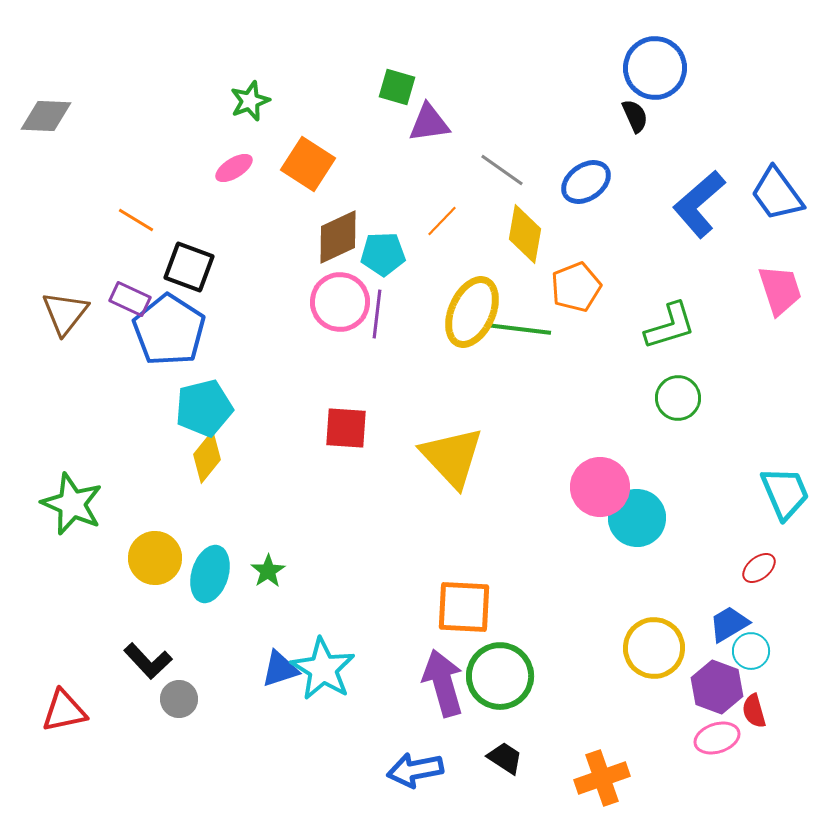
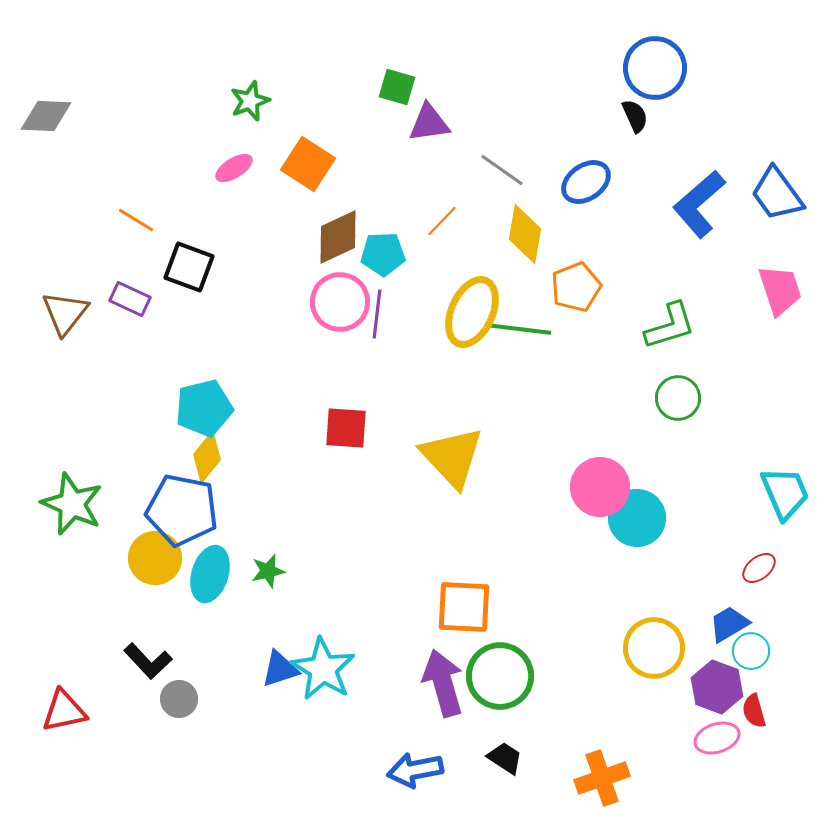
blue pentagon at (169, 330): moved 13 px right, 180 px down; rotated 22 degrees counterclockwise
green star at (268, 571): rotated 20 degrees clockwise
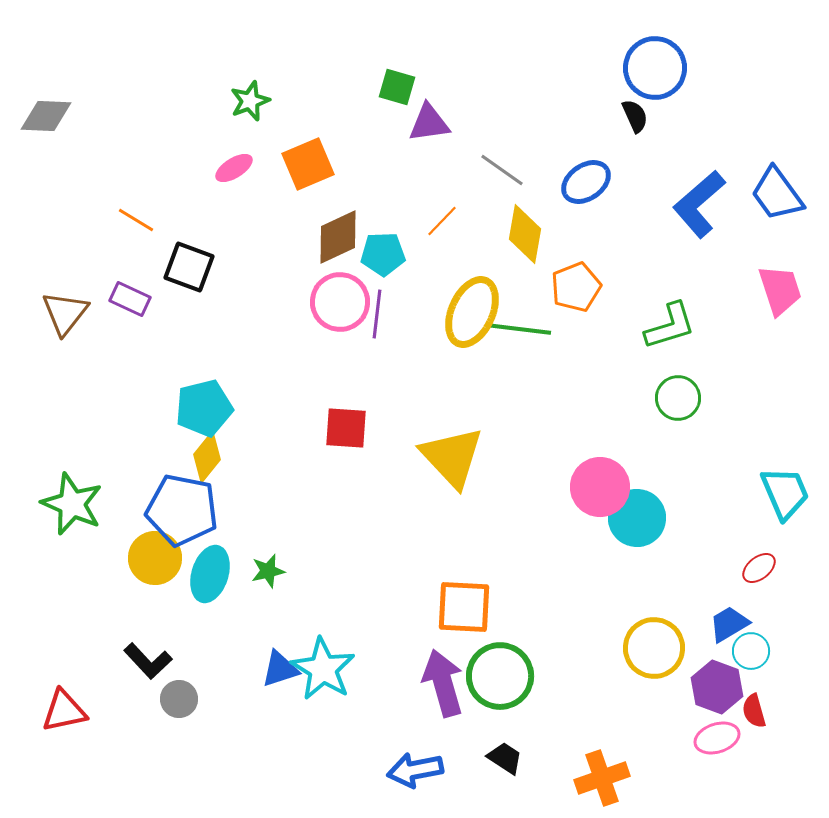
orange square at (308, 164): rotated 34 degrees clockwise
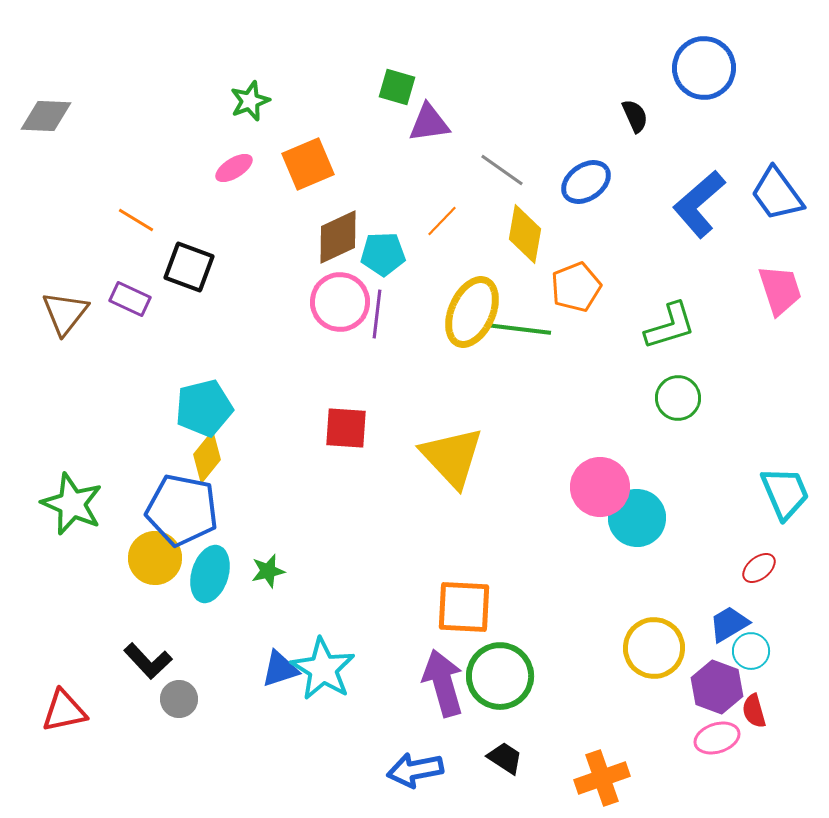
blue circle at (655, 68): moved 49 px right
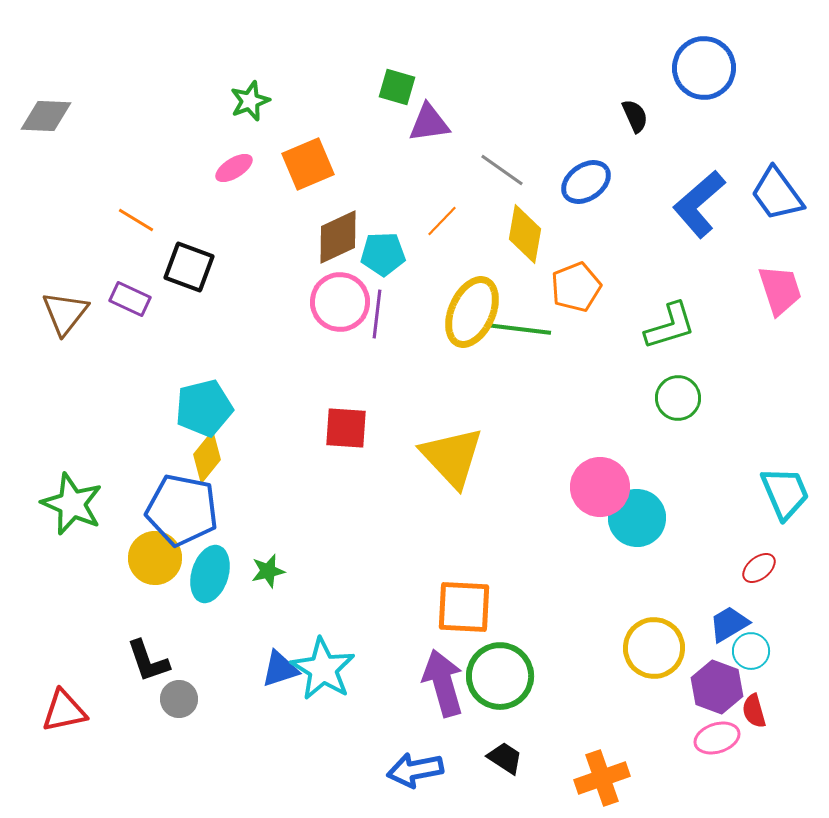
black L-shape at (148, 661): rotated 24 degrees clockwise
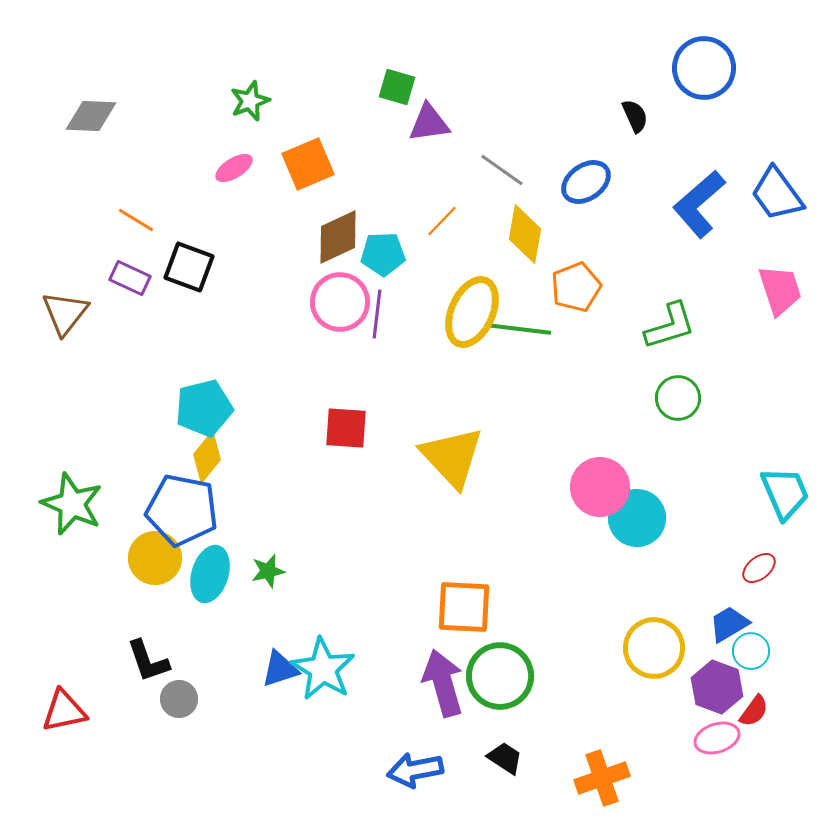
gray diamond at (46, 116): moved 45 px right
purple rectangle at (130, 299): moved 21 px up
red semicircle at (754, 711): rotated 128 degrees counterclockwise
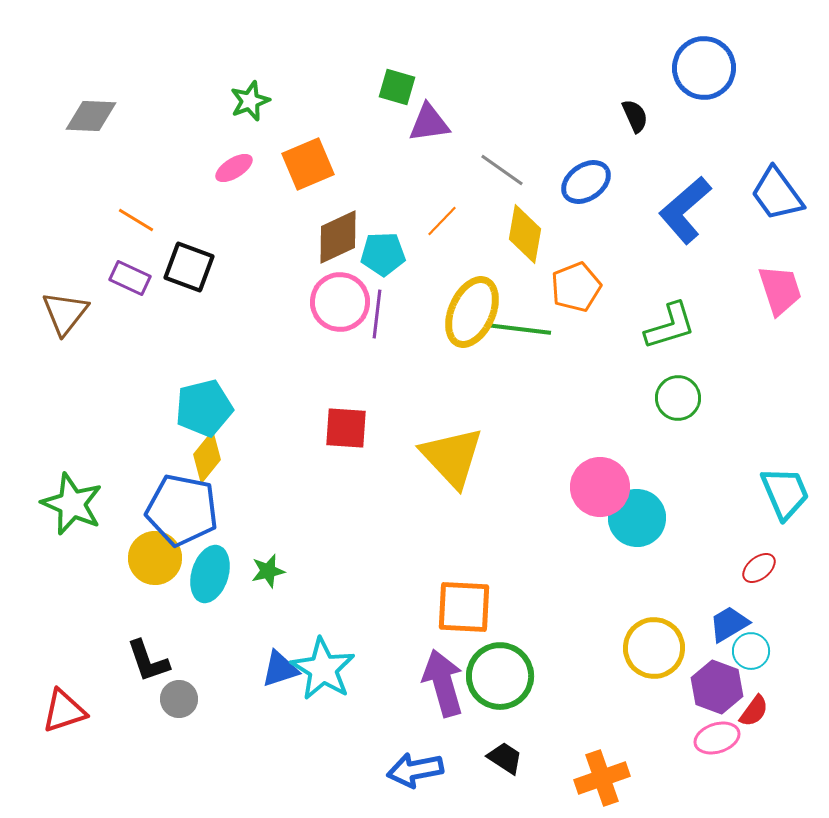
blue L-shape at (699, 204): moved 14 px left, 6 px down
red triangle at (64, 711): rotated 6 degrees counterclockwise
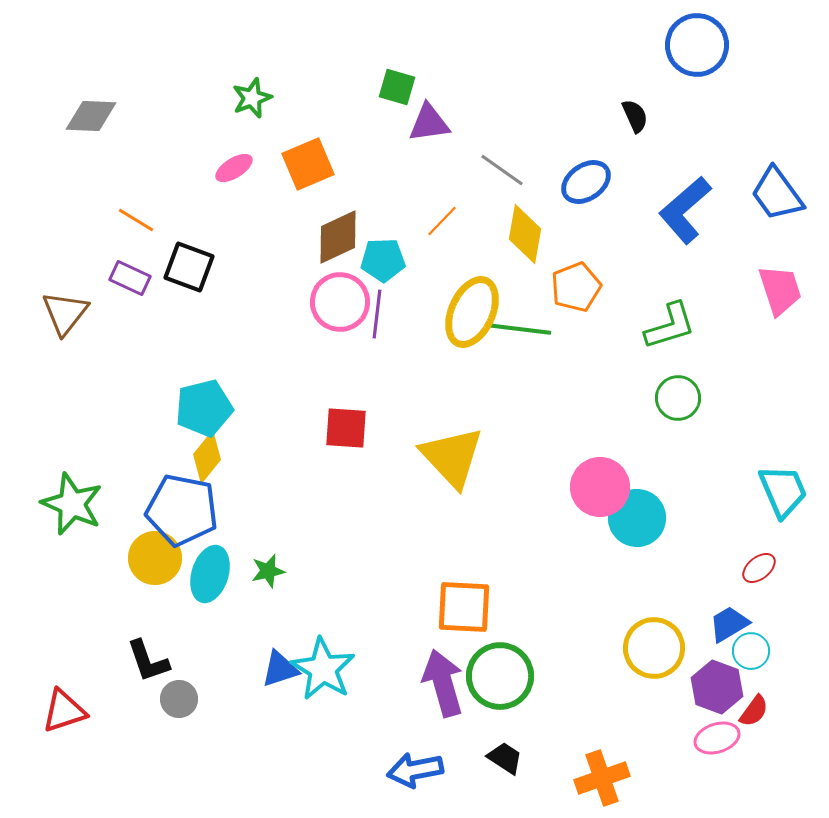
blue circle at (704, 68): moved 7 px left, 23 px up
green star at (250, 101): moved 2 px right, 3 px up
cyan pentagon at (383, 254): moved 6 px down
cyan trapezoid at (785, 493): moved 2 px left, 2 px up
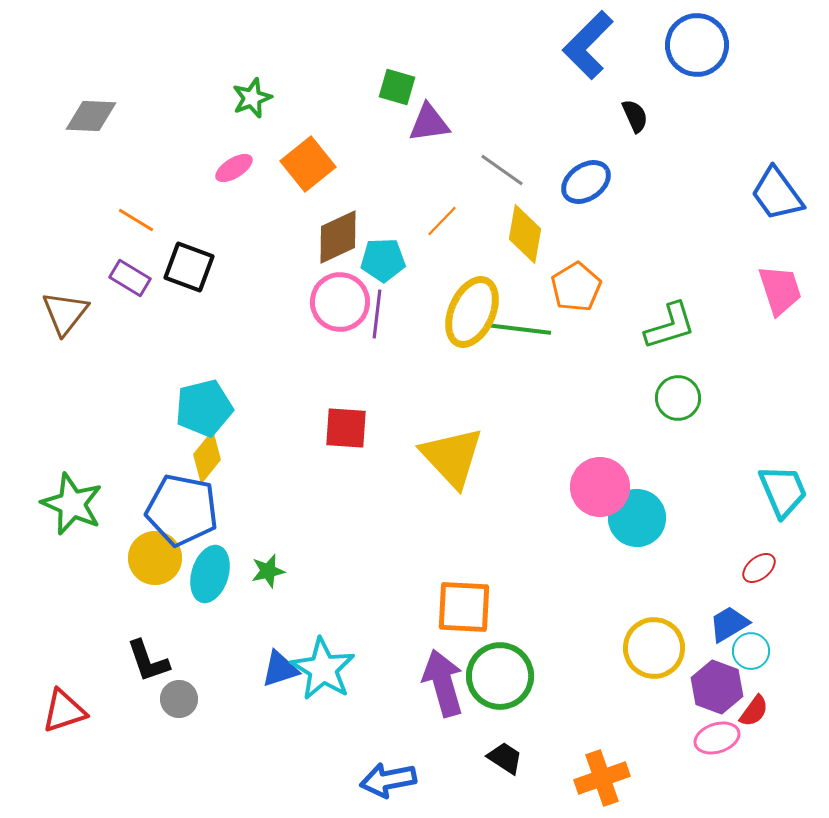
orange square at (308, 164): rotated 16 degrees counterclockwise
blue L-shape at (685, 210): moved 97 px left, 165 px up; rotated 4 degrees counterclockwise
purple rectangle at (130, 278): rotated 6 degrees clockwise
orange pentagon at (576, 287): rotated 9 degrees counterclockwise
blue arrow at (415, 770): moved 27 px left, 10 px down
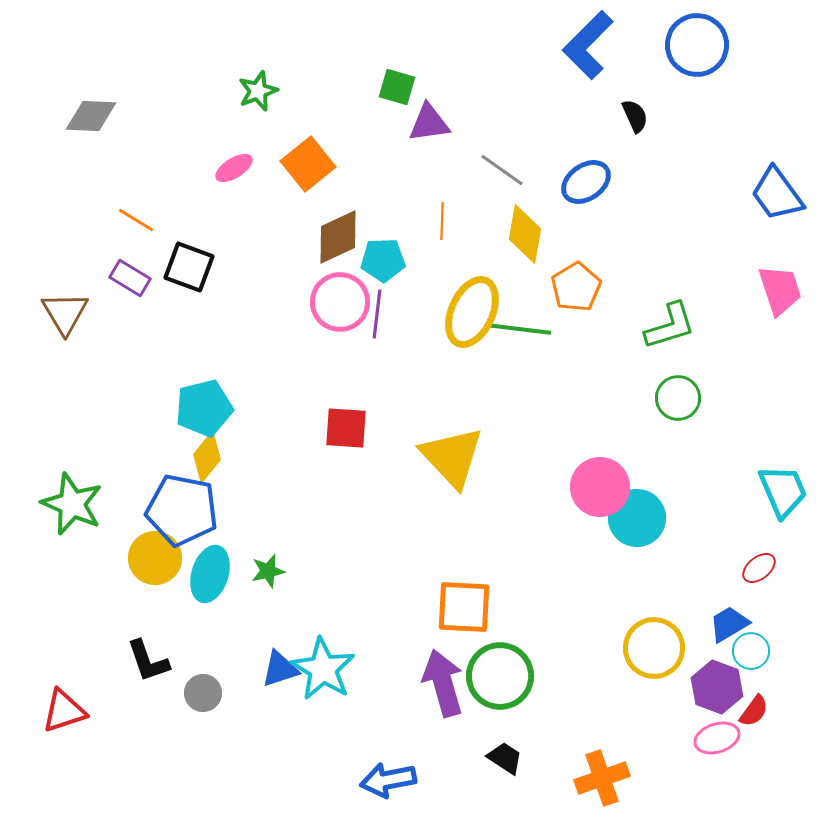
green star at (252, 98): moved 6 px right, 7 px up
orange line at (442, 221): rotated 42 degrees counterclockwise
brown triangle at (65, 313): rotated 9 degrees counterclockwise
gray circle at (179, 699): moved 24 px right, 6 px up
